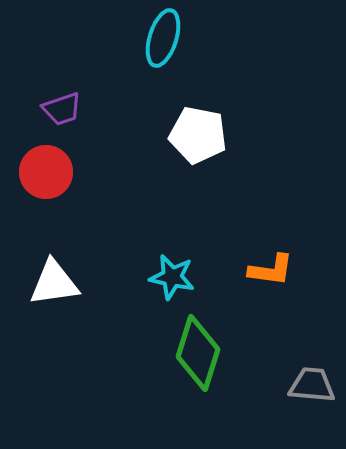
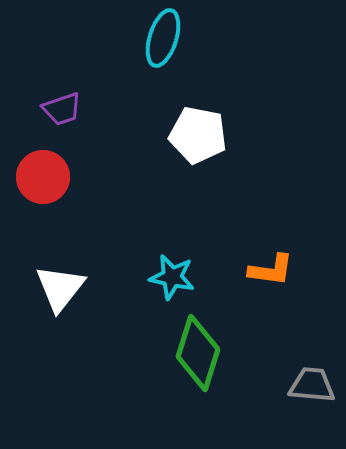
red circle: moved 3 px left, 5 px down
white triangle: moved 6 px right, 5 px down; rotated 44 degrees counterclockwise
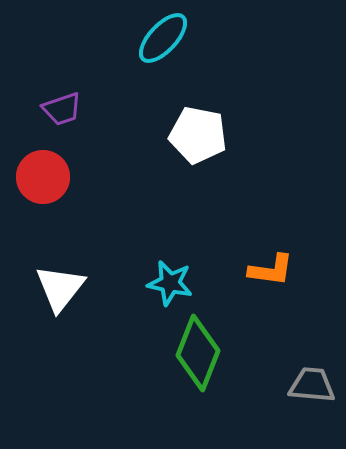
cyan ellipse: rotated 26 degrees clockwise
cyan star: moved 2 px left, 6 px down
green diamond: rotated 4 degrees clockwise
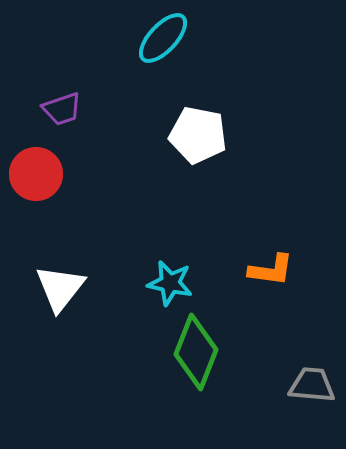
red circle: moved 7 px left, 3 px up
green diamond: moved 2 px left, 1 px up
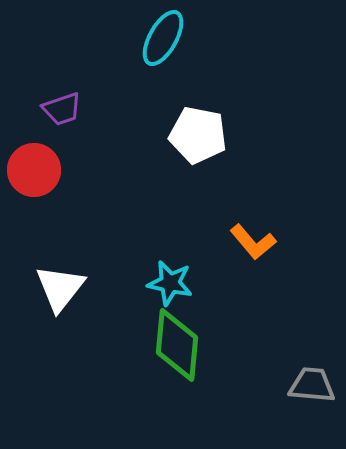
cyan ellipse: rotated 14 degrees counterclockwise
red circle: moved 2 px left, 4 px up
orange L-shape: moved 18 px left, 28 px up; rotated 42 degrees clockwise
green diamond: moved 19 px left, 7 px up; rotated 16 degrees counterclockwise
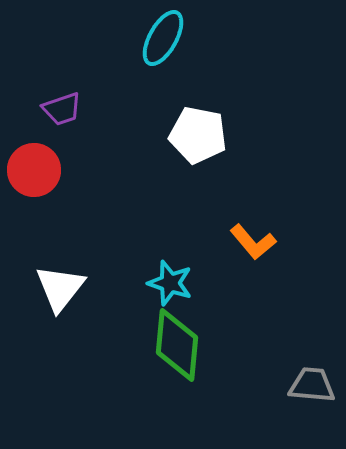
cyan star: rotated 6 degrees clockwise
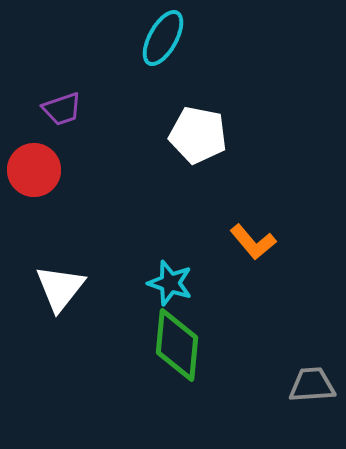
gray trapezoid: rotated 9 degrees counterclockwise
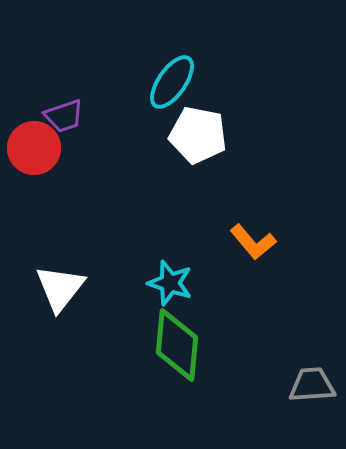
cyan ellipse: moved 9 px right, 44 px down; rotated 6 degrees clockwise
purple trapezoid: moved 2 px right, 7 px down
red circle: moved 22 px up
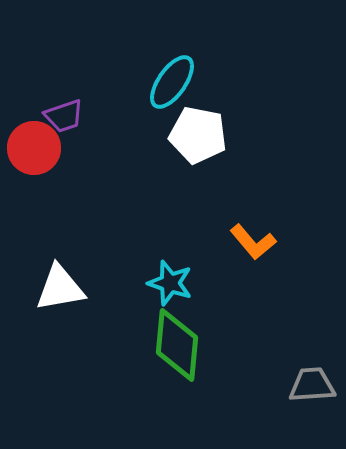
white triangle: rotated 42 degrees clockwise
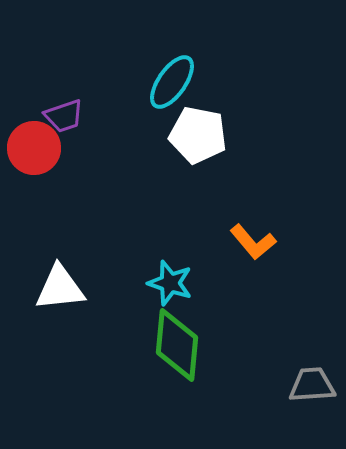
white triangle: rotated 4 degrees clockwise
